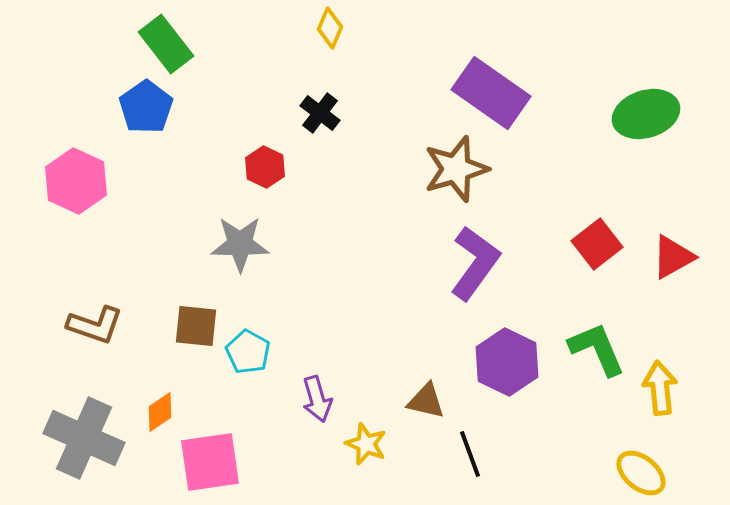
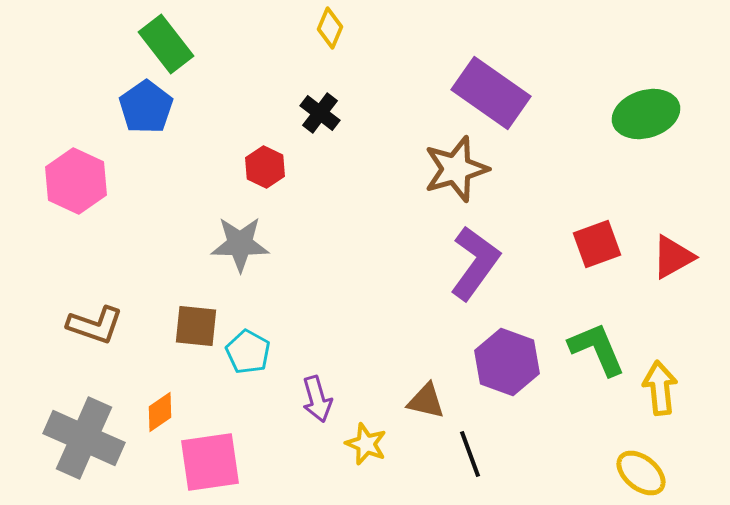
red square: rotated 18 degrees clockwise
purple hexagon: rotated 6 degrees counterclockwise
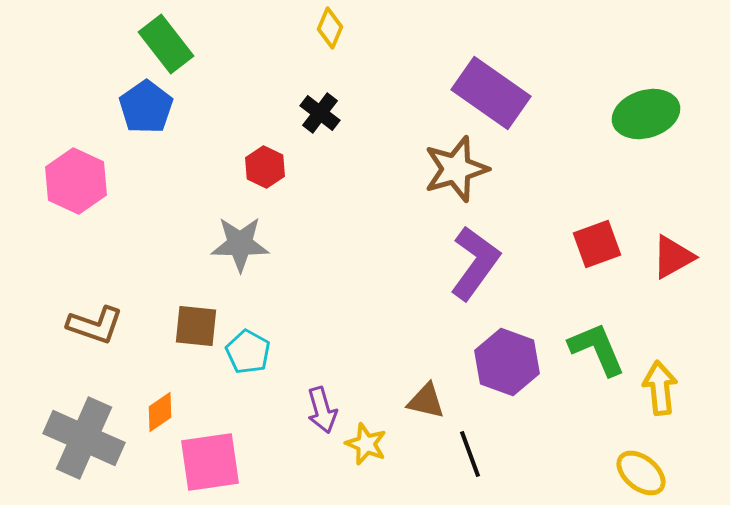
purple arrow: moved 5 px right, 11 px down
